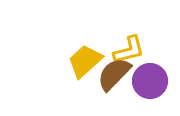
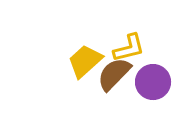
yellow L-shape: moved 2 px up
purple circle: moved 3 px right, 1 px down
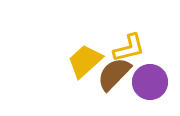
purple circle: moved 3 px left
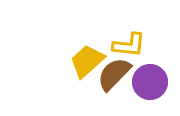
yellow L-shape: moved 3 px up; rotated 20 degrees clockwise
yellow trapezoid: moved 2 px right
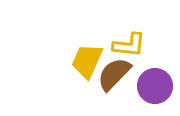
yellow trapezoid: rotated 24 degrees counterclockwise
purple circle: moved 5 px right, 4 px down
